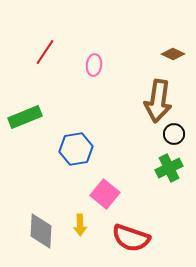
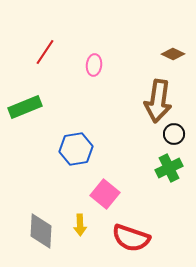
green rectangle: moved 10 px up
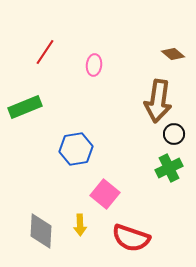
brown diamond: rotated 15 degrees clockwise
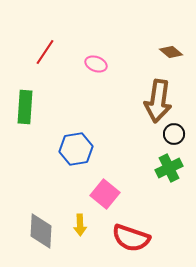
brown diamond: moved 2 px left, 2 px up
pink ellipse: moved 2 px right, 1 px up; rotated 75 degrees counterclockwise
green rectangle: rotated 64 degrees counterclockwise
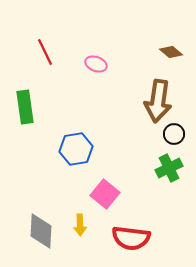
red line: rotated 60 degrees counterclockwise
green rectangle: rotated 12 degrees counterclockwise
red semicircle: rotated 12 degrees counterclockwise
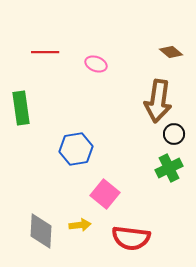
red line: rotated 64 degrees counterclockwise
green rectangle: moved 4 px left, 1 px down
yellow arrow: rotated 95 degrees counterclockwise
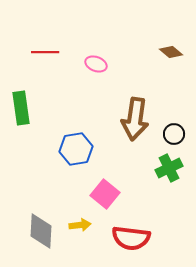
brown arrow: moved 23 px left, 18 px down
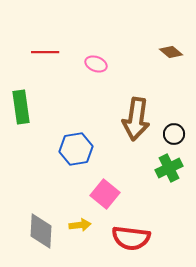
green rectangle: moved 1 px up
brown arrow: moved 1 px right
